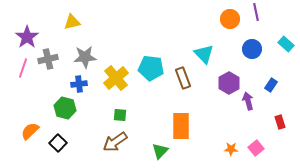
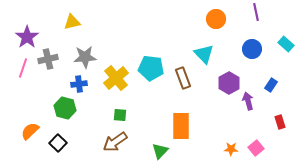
orange circle: moved 14 px left
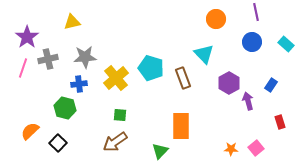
blue circle: moved 7 px up
cyan pentagon: rotated 10 degrees clockwise
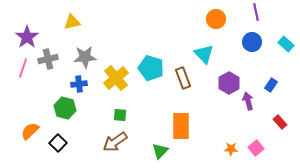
red rectangle: rotated 24 degrees counterclockwise
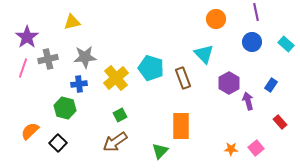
green square: rotated 32 degrees counterclockwise
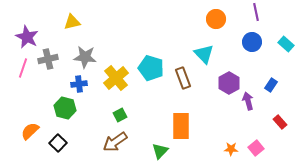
purple star: rotated 10 degrees counterclockwise
gray star: rotated 10 degrees clockwise
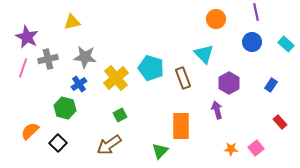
blue cross: rotated 28 degrees counterclockwise
purple arrow: moved 31 px left, 9 px down
brown arrow: moved 6 px left, 3 px down
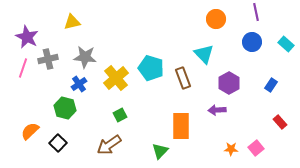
purple arrow: rotated 78 degrees counterclockwise
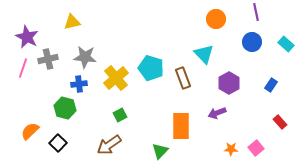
blue cross: rotated 28 degrees clockwise
purple arrow: moved 3 px down; rotated 18 degrees counterclockwise
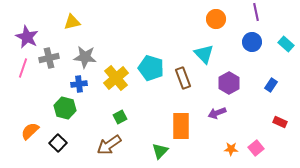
gray cross: moved 1 px right, 1 px up
green square: moved 2 px down
red rectangle: rotated 24 degrees counterclockwise
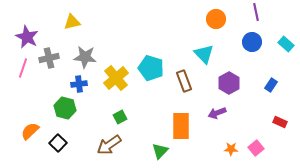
brown rectangle: moved 1 px right, 3 px down
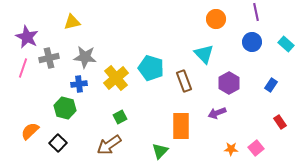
red rectangle: rotated 32 degrees clockwise
